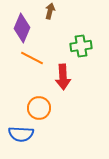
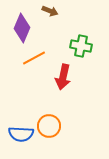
brown arrow: rotated 98 degrees clockwise
green cross: rotated 20 degrees clockwise
orange line: moved 2 px right; rotated 55 degrees counterclockwise
red arrow: rotated 15 degrees clockwise
orange circle: moved 10 px right, 18 px down
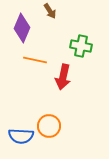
brown arrow: rotated 35 degrees clockwise
orange line: moved 1 px right, 2 px down; rotated 40 degrees clockwise
blue semicircle: moved 2 px down
